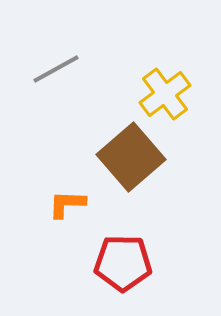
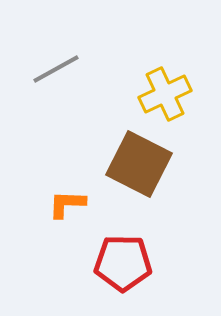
yellow cross: rotated 12 degrees clockwise
brown square: moved 8 px right, 7 px down; rotated 22 degrees counterclockwise
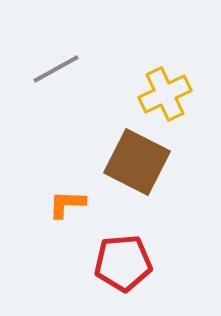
brown square: moved 2 px left, 2 px up
red pentagon: rotated 6 degrees counterclockwise
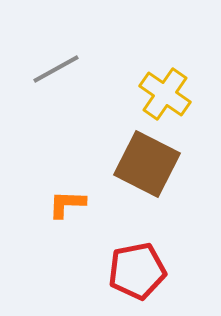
yellow cross: rotated 30 degrees counterclockwise
brown square: moved 10 px right, 2 px down
red pentagon: moved 14 px right, 8 px down; rotated 6 degrees counterclockwise
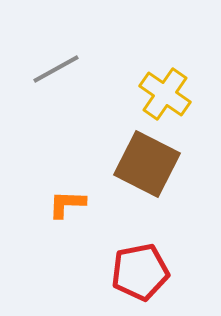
red pentagon: moved 3 px right, 1 px down
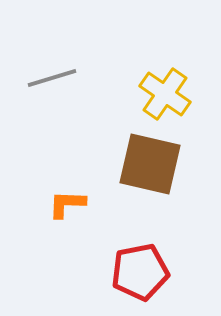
gray line: moved 4 px left, 9 px down; rotated 12 degrees clockwise
brown square: moved 3 px right; rotated 14 degrees counterclockwise
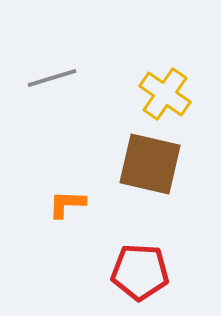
red pentagon: rotated 14 degrees clockwise
